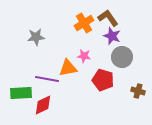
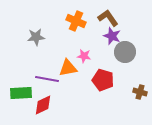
orange cross: moved 8 px left, 2 px up; rotated 36 degrees counterclockwise
gray circle: moved 3 px right, 5 px up
brown cross: moved 2 px right, 1 px down
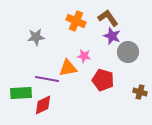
gray circle: moved 3 px right
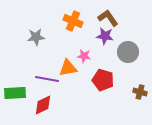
orange cross: moved 3 px left
purple star: moved 7 px left; rotated 12 degrees counterclockwise
green rectangle: moved 6 px left
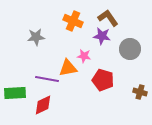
purple star: moved 3 px left
gray circle: moved 2 px right, 3 px up
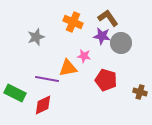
orange cross: moved 1 px down
gray star: rotated 12 degrees counterclockwise
gray circle: moved 9 px left, 6 px up
red pentagon: moved 3 px right
green rectangle: rotated 30 degrees clockwise
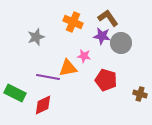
purple line: moved 1 px right, 2 px up
brown cross: moved 2 px down
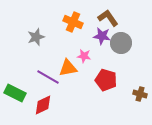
purple line: rotated 20 degrees clockwise
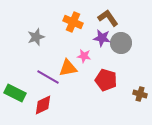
purple star: moved 2 px down
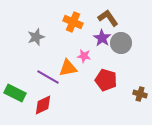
purple star: rotated 24 degrees clockwise
